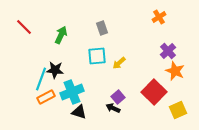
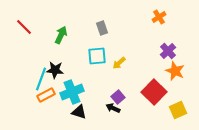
orange rectangle: moved 2 px up
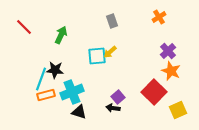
gray rectangle: moved 10 px right, 7 px up
yellow arrow: moved 9 px left, 11 px up
orange star: moved 4 px left
orange rectangle: rotated 12 degrees clockwise
black arrow: rotated 16 degrees counterclockwise
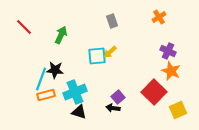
purple cross: rotated 21 degrees counterclockwise
cyan cross: moved 3 px right
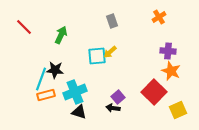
purple cross: rotated 21 degrees counterclockwise
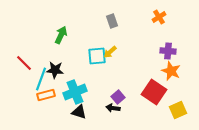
red line: moved 36 px down
red square: rotated 10 degrees counterclockwise
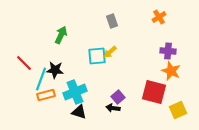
red square: rotated 20 degrees counterclockwise
